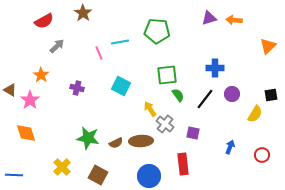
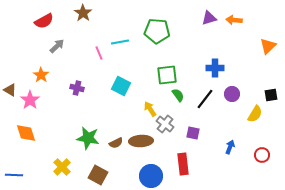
blue circle: moved 2 px right
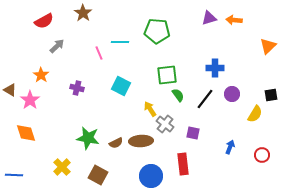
cyan line: rotated 12 degrees clockwise
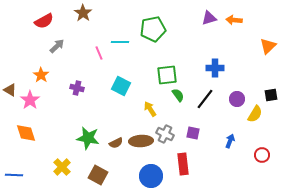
green pentagon: moved 4 px left, 2 px up; rotated 15 degrees counterclockwise
purple circle: moved 5 px right, 5 px down
gray cross: moved 10 px down; rotated 12 degrees counterclockwise
blue arrow: moved 6 px up
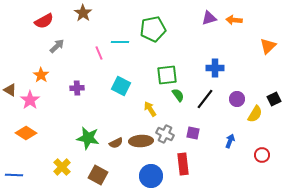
purple cross: rotated 16 degrees counterclockwise
black square: moved 3 px right, 4 px down; rotated 16 degrees counterclockwise
orange diamond: rotated 40 degrees counterclockwise
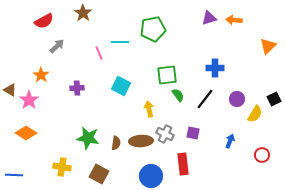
pink star: moved 1 px left
yellow arrow: moved 1 px left; rotated 21 degrees clockwise
brown semicircle: rotated 56 degrees counterclockwise
yellow cross: rotated 36 degrees counterclockwise
brown square: moved 1 px right, 1 px up
